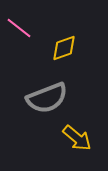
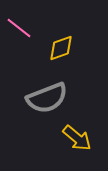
yellow diamond: moved 3 px left
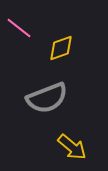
yellow arrow: moved 5 px left, 9 px down
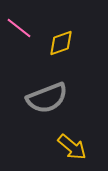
yellow diamond: moved 5 px up
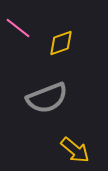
pink line: moved 1 px left
yellow arrow: moved 3 px right, 3 px down
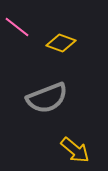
pink line: moved 1 px left, 1 px up
yellow diamond: rotated 40 degrees clockwise
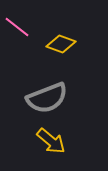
yellow diamond: moved 1 px down
yellow arrow: moved 24 px left, 9 px up
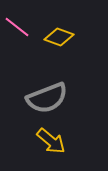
yellow diamond: moved 2 px left, 7 px up
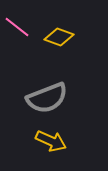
yellow arrow: rotated 16 degrees counterclockwise
